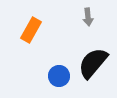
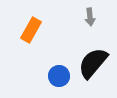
gray arrow: moved 2 px right
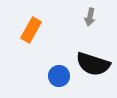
gray arrow: rotated 18 degrees clockwise
black semicircle: moved 1 px down; rotated 112 degrees counterclockwise
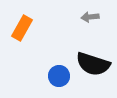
gray arrow: rotated 72 degrees clockwise
orange rectangle: moved 9 px left, 2 px up
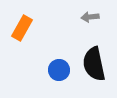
black semicircle: moved 1 px right; rotated 60 degrees clockwise
blue circle: moved 6 px up
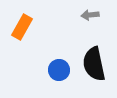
gray arrow: moved 2 px up
orange rectangle: moved 1 px up
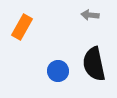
gray arrow: rotated 12 degrees clockwise
blue circle: moved 1 px left, 1 px down
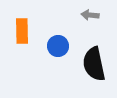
orange rectangle: moved 4 px down; rotated 30 degrees counterclockwise
blue circle: moved 25 px up
